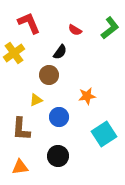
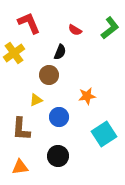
black semicircle: rotated 14 degrees counterclockwise
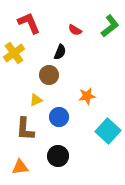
green L-shape: moved 2 px up
brown L-shape: moved 4 px right
cyan square: moved 4 px right, 3 px up; rotated 15 degrees counterclockwise
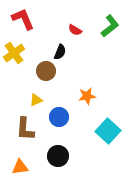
red L-shape: moved 6 px left, 4 px up
brown circle: moved 3 px left, 4 px up
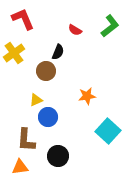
black semicircle: moved 2 px left
blue circle: moved 11 px left
brown L-shape: moved 1 px right, 11 px down
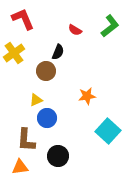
blue circle: moved 1 px left, 1 px down
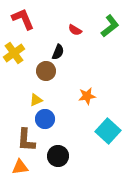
blue circle: moved 2 px left, 1 px down
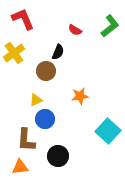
orange star: moved 7 px left
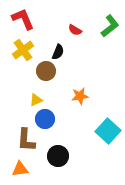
yellow cross: moved 9 px right, 3 px up
orange triangle: moved 2 px down
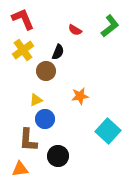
brown L-shape: moved 2 px right
